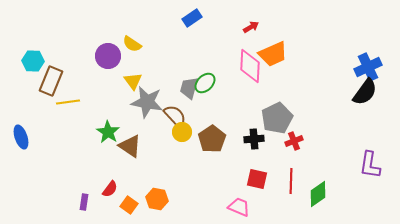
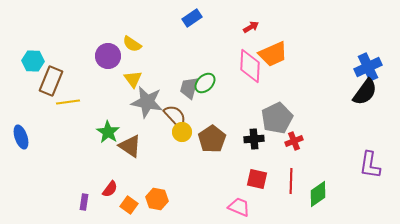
yellow triangle: moved 2 px up
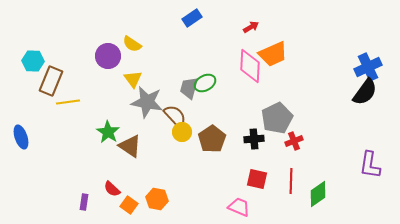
green ellipse: rotated 15 degrees clockwise
red semicircle: moved 2 px right; rotated 96 degrees clockwise
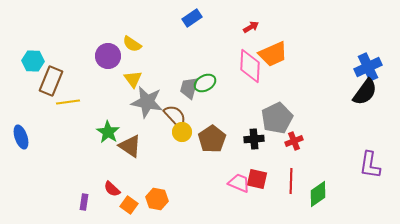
pink trapezoid: moved 24 px up
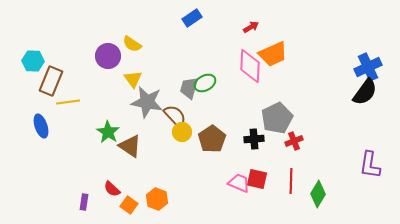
blue ellipse: moved 20 px right, 11 px up
green diamond: rotated 24 degrees counterclockwise
orange hexagon: rotated 10 degrees clockwise
